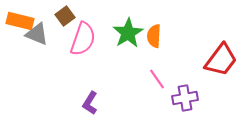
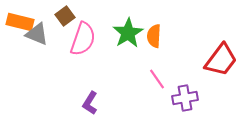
orange rectangle: moved 1 px down
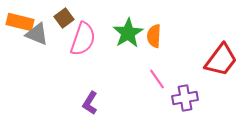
brown square: moved 1 px left, 2 px down
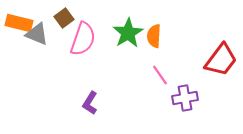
orange rectangle: moved 1 px left, 1 px down
pink line: moved 3 px right, 4 px up
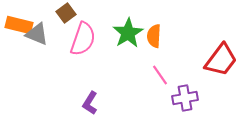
brown square: moved 2 px right, 5 px up
orange rectangle: moved 2 px down
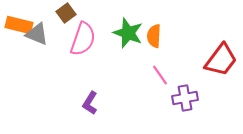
green star: rotated 20 degrees counterclockwise
